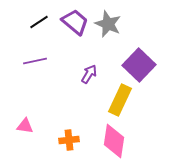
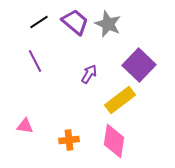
purple line: rotated 75 degrees clockwise
yellow rectangle: rotated 28 degrees clockwise
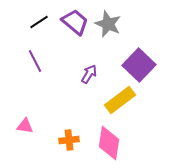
pink diamond: moved 5 px left, 2 px down
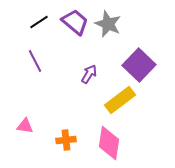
orange cross: moved 3 px left
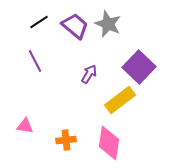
purple trapezoid: moved 4 px down
purple square: moved 2 px down
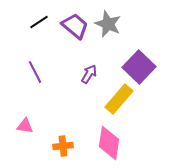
purple line: moved 11 px down
yellow rectangle: moved 1 px left, 1 px up; rotated 12 degrees counterclockwise
orange cross: moved 3 px left, 6 px down
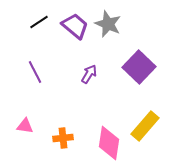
yellow rectangle: moved 26 px right, 27 px down
orange cross: moved 8 px up
